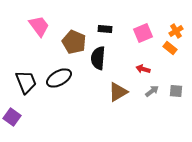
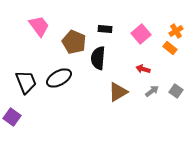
pink square: moved 2 px left, 1 px down; rotated 18 degrees counterclockwise
gray square: rotated 32 degrees clockwise
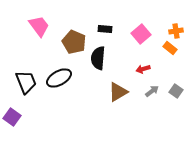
orange cross: rotated 24 degrees clockwise
red arrow: rotated 32 degrees counterclockwise
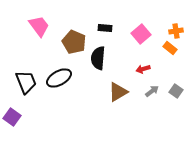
black rectangle: moved 1 px up
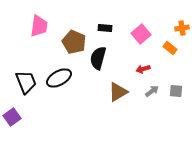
pink trapezoid: rotated 45 degrees clockwise
orange cross: moved 6 px right, 3 px up
black semicircle: rotated 10 degrees clockwise
gray square: rotated 32 degrees counterclockwise
purple square: rotated 18 degrees clockwise
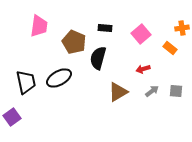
black trapezoid: rotated 10 degrees clockwise
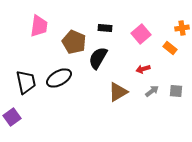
black semicircle: rotated 15 degrees clockwise
